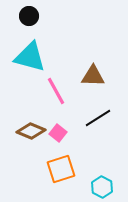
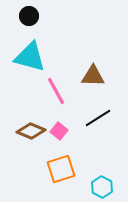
pink square: moved 1 px right, 2 px up
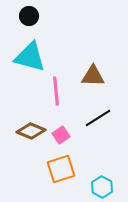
pink line: rotated 24 degrees clockwise
pink square: moved 2 px right, 4 px down; rotated 18 degrees clockwise
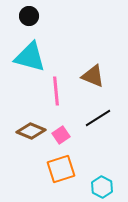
brown triangle: rotated 20 degrees clockwise
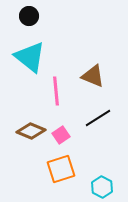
cyan triangle: rotated 24 degrees clockwise
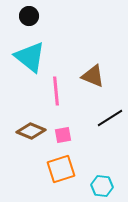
black line: moved 12 px right
pink square: moved 2 px right; rotated 24 degrees clockwise
cyan hexagon: moved 1 px up; rotated 20 degrees counterclockwise
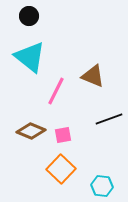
pink line: rotated 32 degrees clockwise
black line: moved 1 px left, 1 px down; rotated 12 degrees clockwise
orange square: rotated 28 degrees counterclockwise
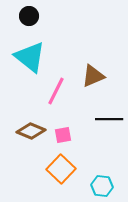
brown triangle: rotated 45 degrees counterclockwise
black line: rotated 20 degrees clockwise
